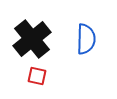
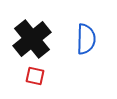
red square: moved 2 px left
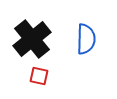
red square: moved 4 px right
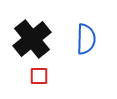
red square: rotated 12 degrees counterclockwise
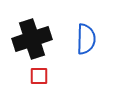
black cross: rotated 21 degrees clockwise
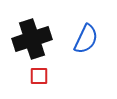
blue semicircle: rotated 24 degrees clockwise
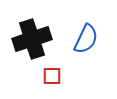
red square: moved 13 px right
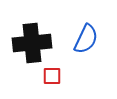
black cross: moved 4 px down; rotated 12 degrees clockwise
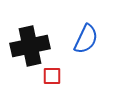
black cross: moved 2 px left, 3 px down; rotated 6 degrees counterclockwise
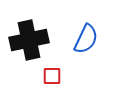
black cross: moved 1 px left, 6 px up
